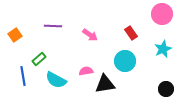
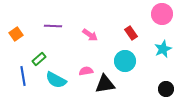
orange square: moved 1 px right, 1 px up
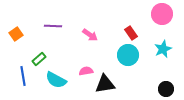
cyan circle: moved 3 px right, 6 px up
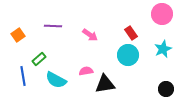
orange square: moved 2 px right, 1 px down
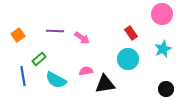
purple line: moved 2 px right, 5 px down
pink arrow: moved 8 px left, 3 px down
cyan circle: moved 4 px down
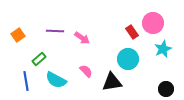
pink circle: moved 9 px left, 9 px down
red rectangle: moved 1 px right, 1 px up
pink semicircle: rotated 56 degrees clockwise
blue line: moved 3 px right, 5 px down
black triangle: moved 7 px right, 2 px up
